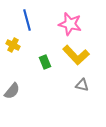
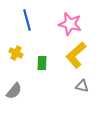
yellow cross: moved 3 px right, 8 px down
yellow L-shape: rotated 92 degrees clockwise
green rectangle: moved 3 px left, 1 px down; rotated 24 degrees clockwise
gray triangle: moved 1 px down
gray semicircle: moved 2 px right
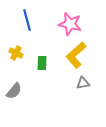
gray triangle: moved 1 px right, 3 px up; rotated 24 degrees counterclockwise
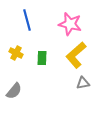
green rectangle: moved 5 px up
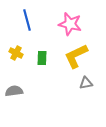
yellow L-shape: moved 1 px down; rotated 16 degrees clockwise
gray triangle: moved 3 px right
gray semicircle: rotated 138 degrees counterclockwise
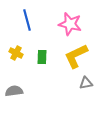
green rectangle: moved 1 px up
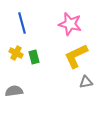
blue line: moved 5 px left, 3 px down
green rectangle: moved 8 px left; rotated 16 degrees counterclockwise
gray triangle: moved 1 px up
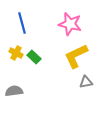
green rectangle: rotated 32 degrees counterclockwise
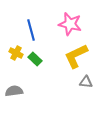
blue line: moved 9 px right, 7 px down
green rectangle: moved 1 px right, 2 px down
gray triangle: rotated 16 degrees clockwise
